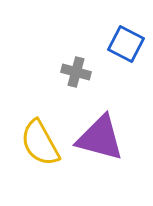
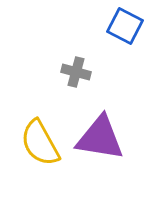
blue square: moved 1 px left, 18 px up
purple triangle: rotated 6 degrees counterclockwise
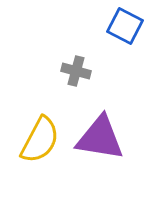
gray cross: moved 1 px up
yellow semicircle: moved 3 px up; rotated 123 degrees counterclockwise
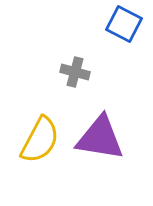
blue square: moved 1 px left, 2 px up
gray cross: moved 1 px left, 1 px down
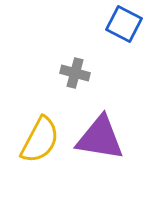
gray cross: moved 1 px down
